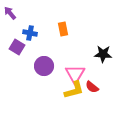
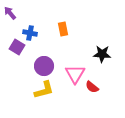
black star: moved 1 px left
yellow L-shape: moved 30 px left
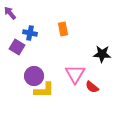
purple circle: moved 10 px left, 10 px down
yellow L-shape: rotated 15 degrees clockwise
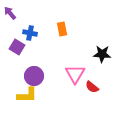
orange rectangle: moved 1 px left
yellow L-shape: moved 17 px left, 5 px down
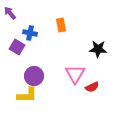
orange rectangle: moved 1 px left, 4 px up
black star: moved 4 px left, 5 px up
red semicircle: rotated 64 degrees counterclockwise
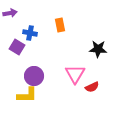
purple arrow: rotated 120 degrees clockwise
orange rectangle: moved 1 px left
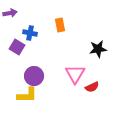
black star: rotated 12 degrees counterclockwise
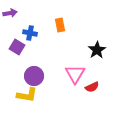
black star: moved 1 px left, 1 px down; rotated 24 degrees counterclockwise
yellow L-shape: rotated 10 degrees clockwise
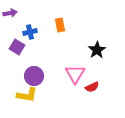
blue cross: moved 1 px up; rotated 24 degrees counterclockwise
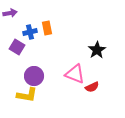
orange rectangle: moved 13 px left, 3 px down
pink triangle: rotated 40 degrees counterclockwise
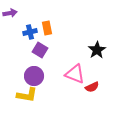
purple square: moved 23 px right, 3 px down
